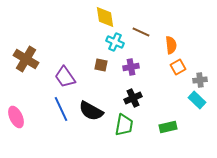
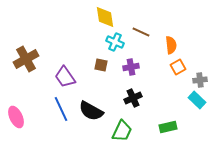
brown cross: rotated 30 degrees clockwise
green trapezoid: moved 2 px left, 6 px down; rotated 15 degrees clockwise
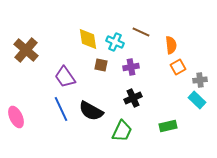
yellow diamond: moved 17 px left, 22 px down
brown cross: moved 9 px up; rotated 20 degrees counterclockwise
green rectangle: moved 1 px up
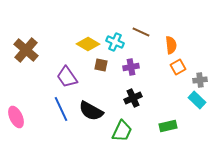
yellow diamond: moved 5 px down; rotated 50 degrees counterclockwise
purple trapezoid: moved 2 px right
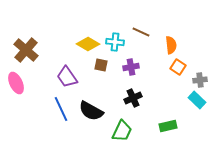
cyan cross: rotated 18 degrees counterclockwise
orange square: rotated 28 degrees counterclockwise
pink ellipse: moved 34 px up
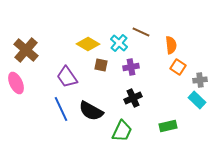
cyan cross: moved 4 px right, 1 px down; rotated 36 degrees clockwise
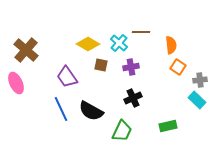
brown line: rotated 24 degrees counterclockwise
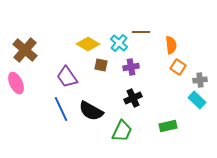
brown cross: moved 1 px left
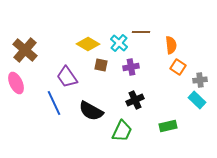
black cross: moved 2 px right, 2 px down
blue line: moved 7 px left, 6 px up
